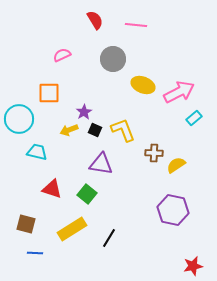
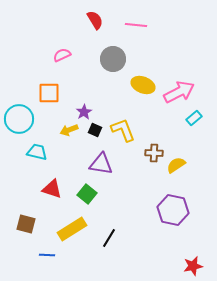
blue line: moved 12 px right, 2 px down
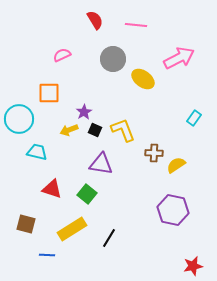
yellow ellipse: moved 6 px up; rotated 15 degrees clockwise
pink arrow: moved 34 px up
cyan rectangle: rotated 14 degrees counterclockwise
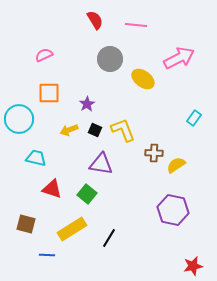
pink semicircle: moved 18 px left
gray circle: moved 3 px left
purple star: moved 3 px right, 8 px up
cyan trapezoid: moved 1 px left, 6 px down
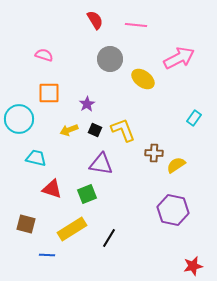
pink semicircle: rotated 42 degrees clockwise
green square: rotated 30 degrees clockwise
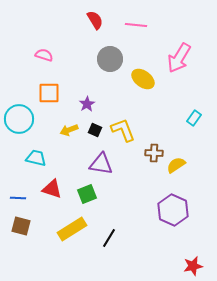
pink arrow: rotated 148 degrees clockwise
purple hexagon: rotated 12 degrees clockwise
brown square: moved 5 px left, 2 px down
blue line: moved 29 px left, 57 px up
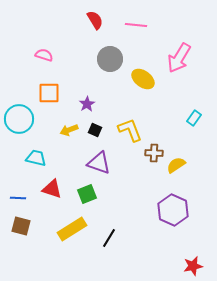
yellow L-shape: moved 7 px right
purple triangle: moved 2 px left, 1 px up; rotated 10 degrees clockwise
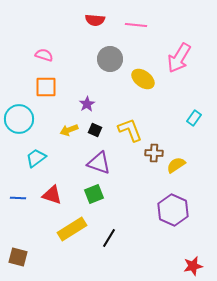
red semicircle: rotated 126 degrees clockwise
orange square: moved 3 px left, 6 px up
cyan trapezoid: rotated 50 degrees counterclockwise
red triangle: moved 6 px down
green square: moved 7 px right
brown square: moved 3 px left, 31 px down
